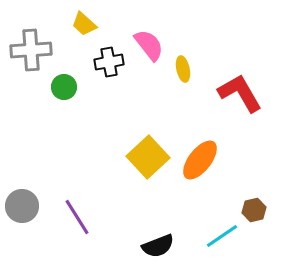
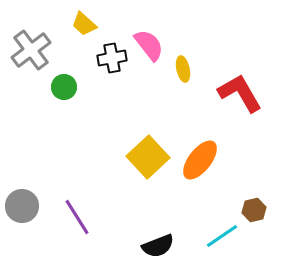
gray cross: rotated 33 degrees counterclockwise
black cross: moved 3 px right, 4 px up
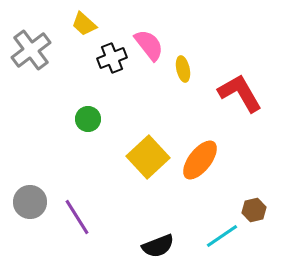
black cross: rotated 12 degrees counterclockwise
green circle: moved 24 px right, 32 px down
gray circle: moved 8 px right, 4 px up
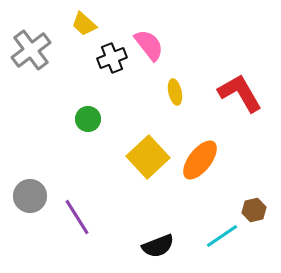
yellow ellipse: moved 8 px left, 23 px down
gray circle: moved 6 px up
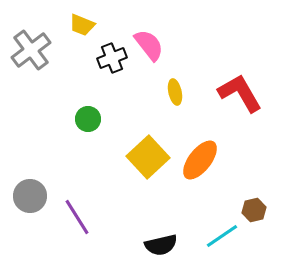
yellow trapezoid: moved 2 px left, 1 px down; rotated 20 degrees counterclockwise
black semicircle: moved 3 px right, 1 px up; rotated 8 degrees clockwise
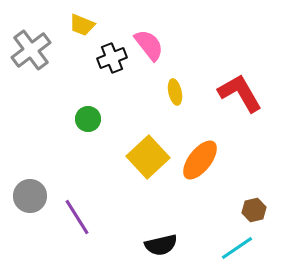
cyan line: moved 15 px right, 12 px down
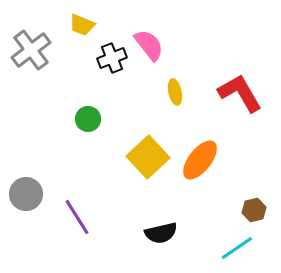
gray circle: moved 4 px left, 2 px up
black semicircle: moved 12 px up
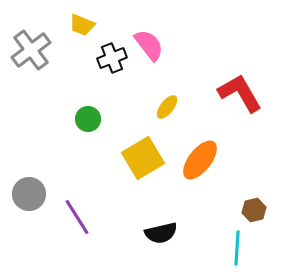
yellow ellipse: moved 8 px left, 15 px down; rotated 50 degrees clockwise
yellow square: moved 5 px left, 1 px down; rotated 12 degrees clockwise
gray circle: moved 3 px right
cyan line: rotated 52 degrees counterclockwise
